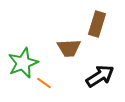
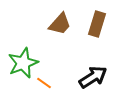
brown trapezoid: moved 9 px left, 24 px up; rotated 45 degrees counterclockwise
black arrow: moved 7 px left, 1 px down
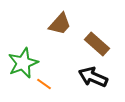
brown rectangle: moved 20 px down; rotated 65 degrees counterclockwise
black arrow: rotated 124 degrees counterclockwise
orange line: moved 1 px down
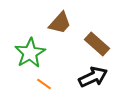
brown trapezoid: moved 1 px up
green star: moved 7 px right, 10 px up; rotated 8 degrees counterclockwise
black arrow: rotated 132 degrees clockwise
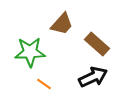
brown trapezoid: moved 2 px right, 1 px down
green star: moved 1 px up; rotated 28 degrees clockwise
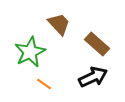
brown trapezoid: moved 3 px left; rotated 85 degrees counterclockwise
green star: rotated 24 degrees counterclockwise
